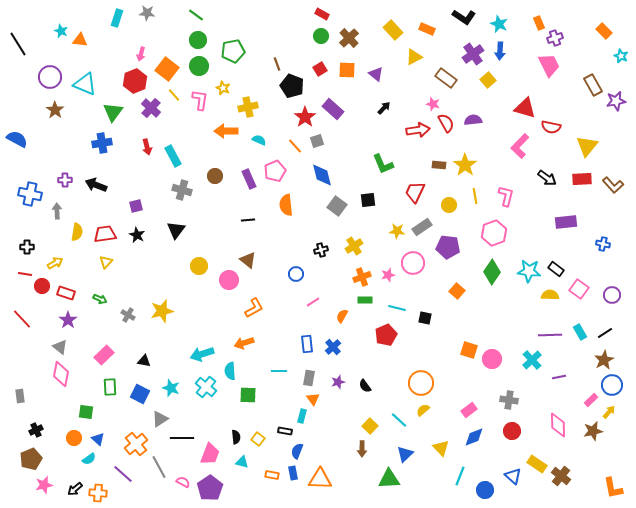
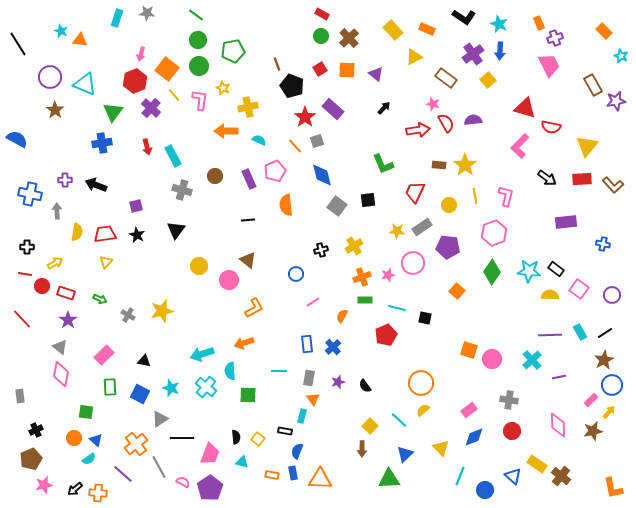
blue triangle at (98, 439): moved 2 px left, 1 px down
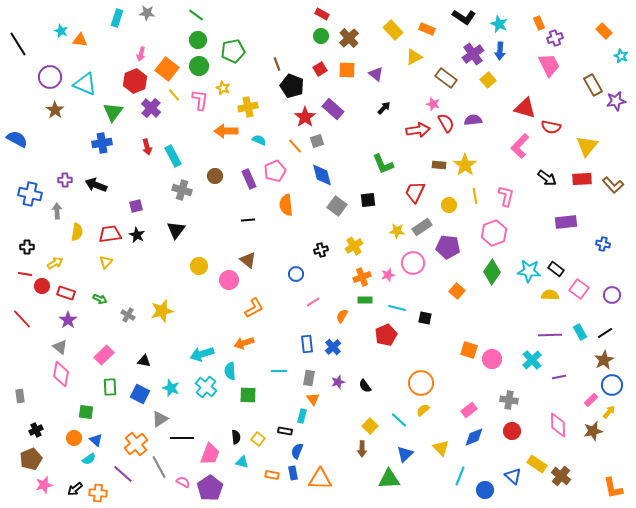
red trapezoid at (105, 234): moved 5 px right
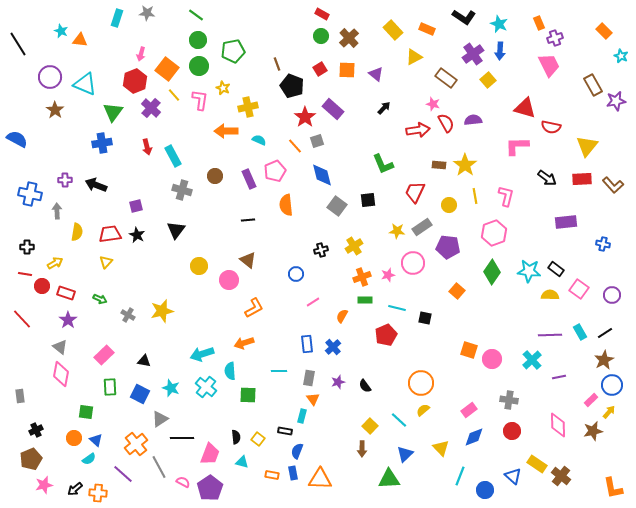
pink L-shape at (520, 146): moved 3 px left; rotated 45 degrees clockwise
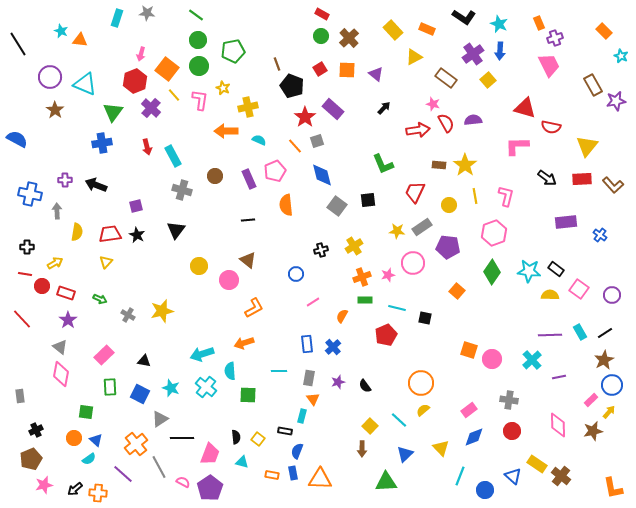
blue cross at (603, 244): moved 3 px left, 9 px up; rotated 24 degrees clockwise
green triangle at (389, 479): moved 3 px left, 3 px down
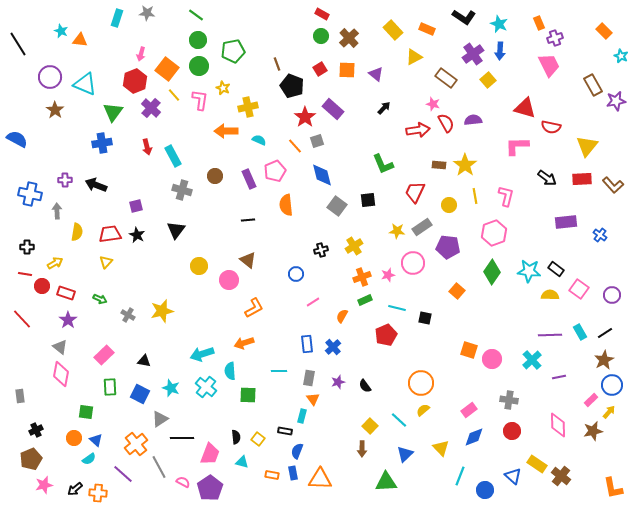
green rectangle at (365, 300): rotated 24 degrees counterclockwise
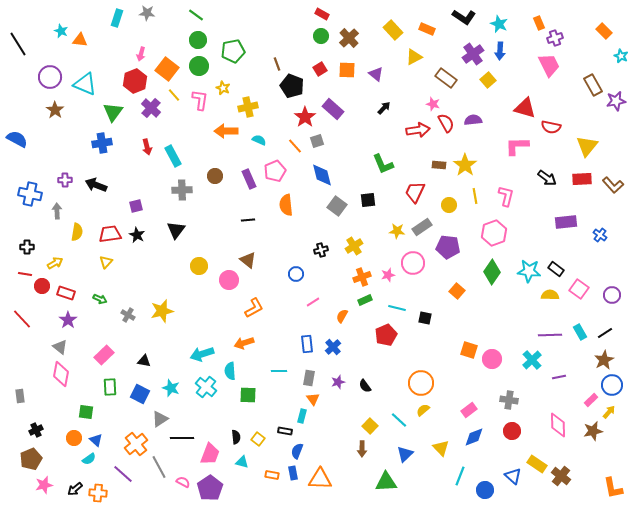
gray cross at (182, 190): rotated 18 degrees counterclockwise
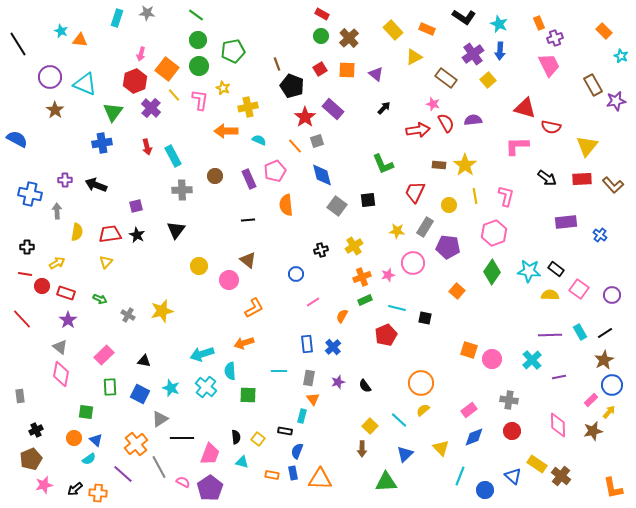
gray rectangle at (422, 227): moved 3 px right; rotated 24 degrees counterclockwise
yellow arrow at (55, 263): moved 2 px right
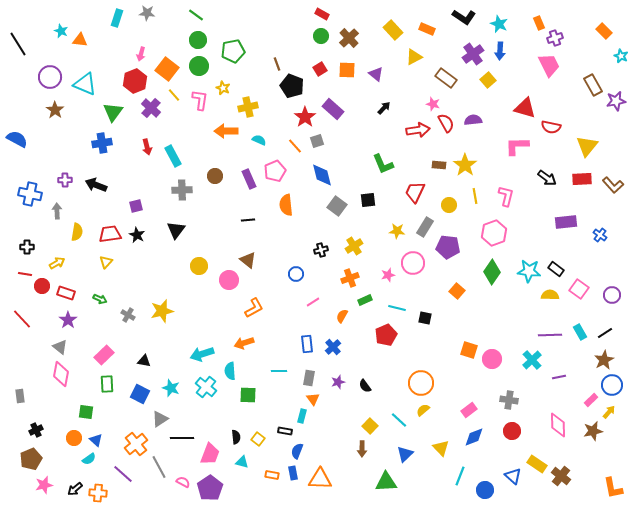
orange cross at (362, 277): moved 12 px left, 1 px down
green rectangle at (110, 387): moved 3 px left, 3 px up
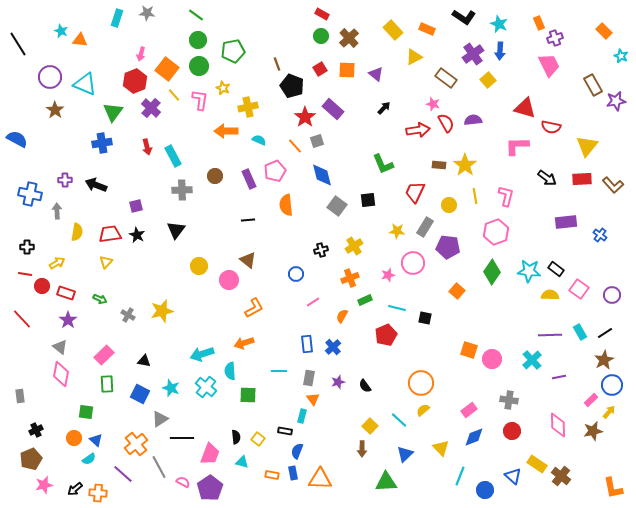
pink hexagon at (494, 233): moved 2 px right, 1 px up
